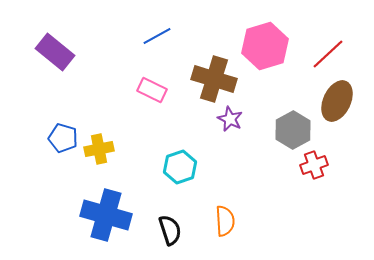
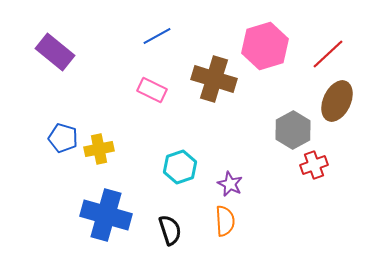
purple star: moved 65 px down
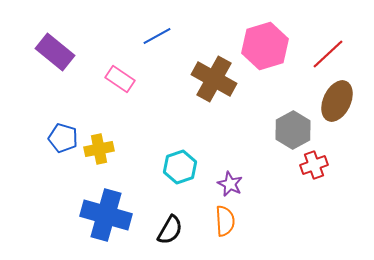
brown cross: rotated 12 degrees clockwise
pink rectangle: moved 32 px left, 11 px up; rotated 8 degrees clockwise
black semicircle: rotated 48 degrees clockwise
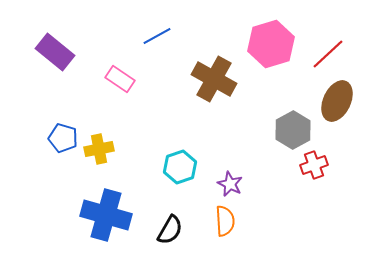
pink hexagon: moved 6 px right, 2 px up
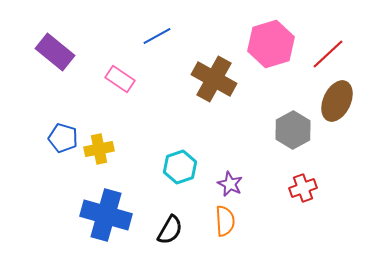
red cross: moved 11 px left, 23 px down
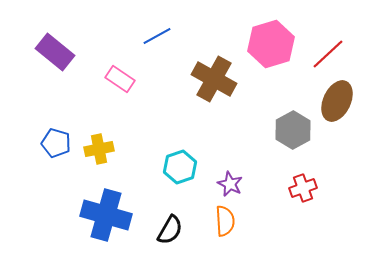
blue pentagon: moved 7 px left, 5 px down
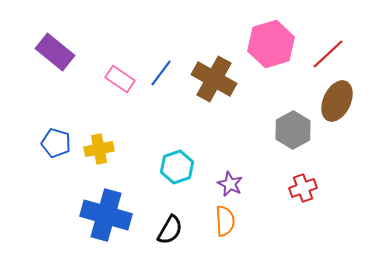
blue line: moved 4 px right, 37 px down; rotated 24 degrees counterclockwise
cyan hexagon: moved 3 px left
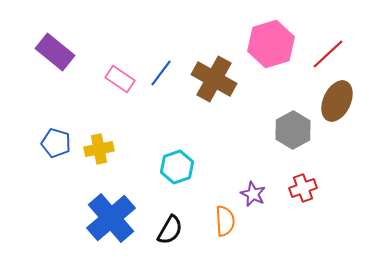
purple star: moved 23 px right, 10 px down
blue cross: moved 5 px right, 3 px down; rotated 33 degrees clockwise
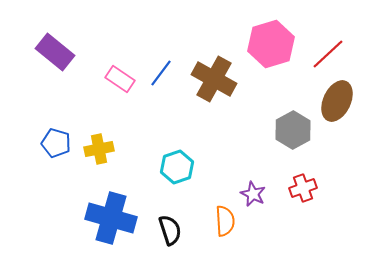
blue cross: rotated 33 degrees counterclockwise
black semicircle: rotated 48 degrees counterclockwise
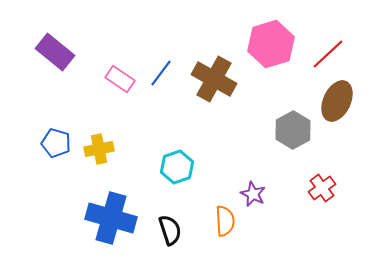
red cross: moved 19 px right; rotated 16 degrees counterclockwise
